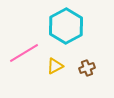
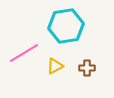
cyan hexagon: rotated 20 degrees clockwise
brown cross: rotated 21 degrees clockwise
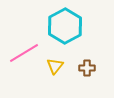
cyan hexagon: moved 1 px left; rotated 20 degrees counterclockwise
yellow triangle: rotated 24 degrees counterclockwise
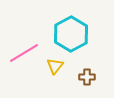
cyan hexagon: moved 6 px right, 8 px down
brown cross: moved 9 px down
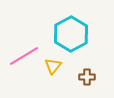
pink line: moved 3 px down
yellow triangle: moved 2 px left
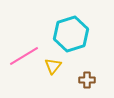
cyan hexagon: rotated 12 degrees clockwise
brown cross: moved 3 px down
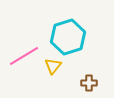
cyan hexagon: moved 3 px left, 3 px down
brown cross: moved 2 px right, 3 px down
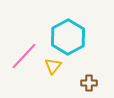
cyan hexagon: rotated 12 degrees counterclockwise
pink line: rotated 16 degrees counterclockwise
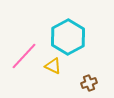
yellow triangle: rotated 42 degrees counterclockwise
brown cross: rotated 21 degrees counterclockwise
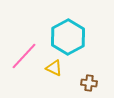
yellow triangle: moved 1 px right, 2 px down
brown cross: rotated 28 degrees clockwise
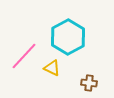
yellow triangle: moved 2 px left
